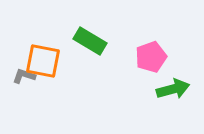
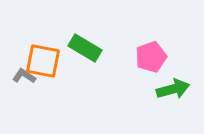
green rectangle: moved 5 px left, 7 px down
gray L-shape: rotated 15 degrees clockwise
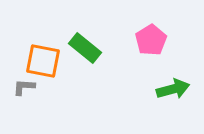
green rectangle: rotated 8 degrees clockwise
pink pentagon: moved 17 px up; rotated 12 degrees counterclockwise
gray L-shape: moved 11 px down; rotated 30 degrees counterclockwise
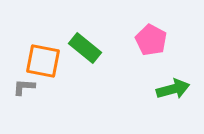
pink pentagon: rotated 12 degrees counterclockwise
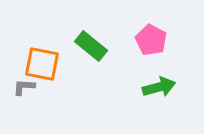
green rectangle: moved 6 px right, 2 px up
orange square: moved 1 px left, 3 px down
green arrow: moved 14 px left, 2 px up
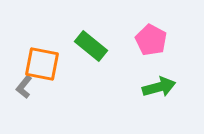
gray L-shape: rotated 55 degrees counterclockwise
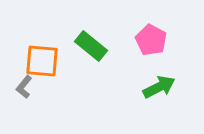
orange square: moved 3 px up; rotated 6 degrees counterclockwise
green arrow: rotated 12 degrees counterclockwise
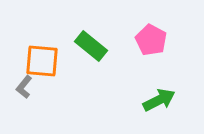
green arrow: moved 13 px down
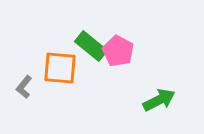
pink pentagon: moved 33 px left, 11 px down
orange square: moved 18 px right, 7 px down
